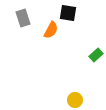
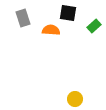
orange semicircle: rotated 114 degrees counterclockwise
green rectangle: moved 2 px left, 29 px up
yellow circle: moved 1 px up
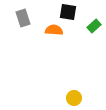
black square: moved 1 px up
orange semicircle: moved 3 px right
yellow circle: moved 1 px left, 1 px up
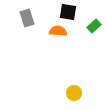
gray rectangle: moved 4 px right
orange semicircle: moved 4 px right, 1 px down
yellow circle: moved 5 px up
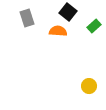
black square: rotated 30 degrees clockwise
yellow circle: moved 15 px right, 7 px up
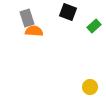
black square: rotated 18 degrees counterclockwise
orange semicircle: moved 24 px left
yellow circle: moved 1 px right, 1 px down
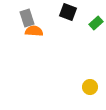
green rectangle: moved 2 px right, 3 px up
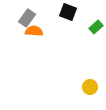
gray rectangle: rotated 54 degrees clockwise
green rectangle: moved 4 px down
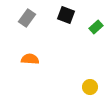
black square: moved 2 px left, 3 px down
orange semicircle: moved 4 px left, 28 px down
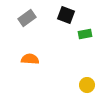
gray rectangle: rotated 18 degrees clockwise
green rectangle: moved 11 px left, 7 px down; rotated 32 degrees clockwise
yellow circle: moved 3 px left, 2 px up
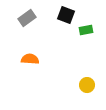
green rectangle: moved 1 px right, 4 px up
